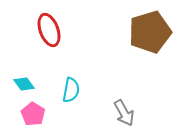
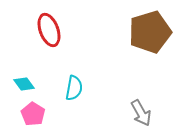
cyan semicircle: moved 3 px right, 2 px up
gray arrow: moved 17 px right
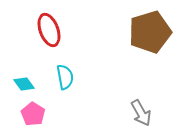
cyan semicircle: moved 9 px left, 11 px up; rotated 20 degrees counterclockwise
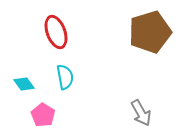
red ellipse: moved 7 px right, 2 px down
pink pentagon: moved 10 px right, 1 px down
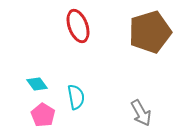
red ellipse: moved 22 px right, 6 px up
cyan semicircle: moved 11 px right, 20 px down
cyan diamond: moved 13 px right
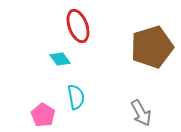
brown pentagon: moved 2 px right, 15 px down
cyan diamond: moved 23 px right, 25 px up
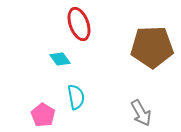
red ellipse: moved 1 px right, 2 px up
brown pentagon: rotated 15 degrees clockwise
